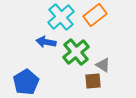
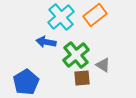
green cross: moved 3 px down
brown square: moved 11 px left, 3 px up
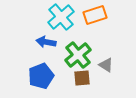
orange rectangle: rotated 20 degrees clockwise
green cross: moved 2 px right
gray triangle: moved 3 px right
blue pentagon: moved 15 px right, 6 px up; rotated 10 degrees clockwise
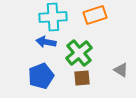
cyan cross: moved 8 px left; rotated 36 degrees clockwise
green cross: moved 1 px right, 2 px up
gray triangle: moved 15 px right, 5 px down
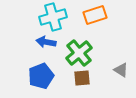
cyan cross: rotated 12 degrees counterclockwise
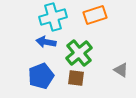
brown square: moved 6 px left; rotated 12 degrees clockwise
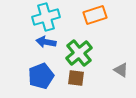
cyan cross: moved 7 px left
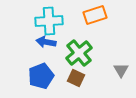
cyan cross: moved 3 px right, 4 px down; rotated 12 degrees clockwise
gray triangle: rotated 28 degrees clockwise
brown square: rotated 18 degrees clockwise
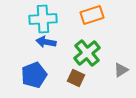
orange rectangle: moved 3 px left
cyan cross: moved 6 px left, 2 px up
green cross: moved 8 px right
gray triangle: rotated 28 degrees clockwise
blue pentagon: moved 7 px left, 1 px up
